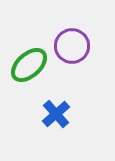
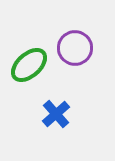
purple circle: moved 3 px right, 2 px down
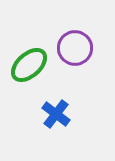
blue cross: rotated 12 degrees counterclockwise
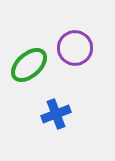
blue cross: rotated 32 degrees clockwise
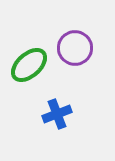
blue cross: moved 1 px right
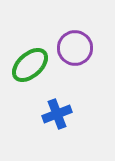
green ellipse: moved 1 px right
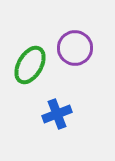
green ellipse: rotated 18 degrees counterclockwise
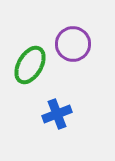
purple circle: moved 2 px left, 4 px up
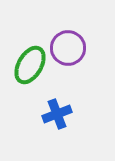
purple circle: moved 5 px left, 4 px down
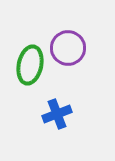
green ellipse: rotated 18 degrees counterclockwise
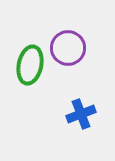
blue cross: moved 24 px right
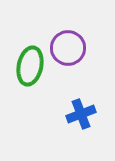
green ellipse: moved 1 px down
